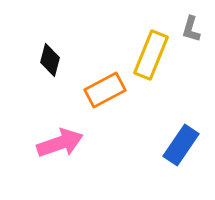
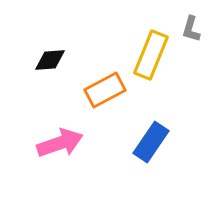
black diamond: rotated 72 degrees clockwise
blue rectangle: moved 30 px left, 3 px up
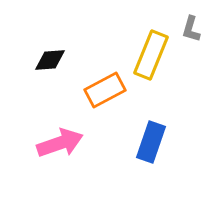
blue rectangle: rotated 15 degrees counterclockwise
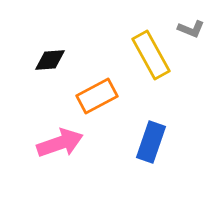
gray L-shape: rotated 84 degrees counterclockwise
yellow rectangle: rotated 51 degrees counterclockwise
orange rectangle: moved 8 px left, 6 px down
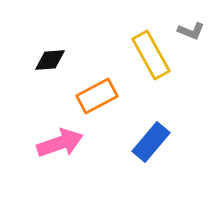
gray L-shape: moved 2 px down
blue rectangle: rotated 21 degrees clockwise
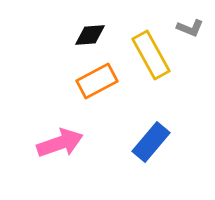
gray L-shape: moved 1 px left, 3 px up
black diamond: moved 40 px right, 25 px up
orange rectangle: moved 15 px up
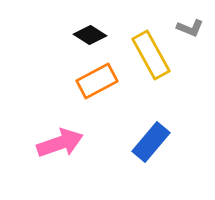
black diamond: rotated 36 degrees clockwise
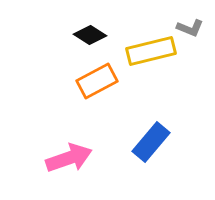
yellow rectangle: moved 4 px up; rotated 75 degrees counterclockwise
pink arrow: moved 9 px right, 15 px down
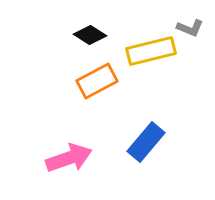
blue rectangle: moved 5 px left
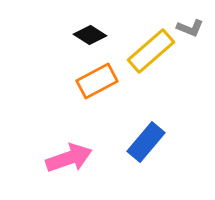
yellow rectangle: rotated 27 degrees counterclockwise
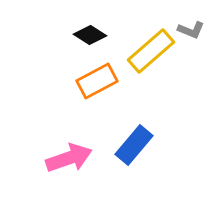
gray L-shape: moved 1 px right, 2 px down
blue rectangle: moved 12 px left, 3 px down
